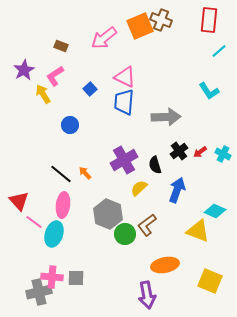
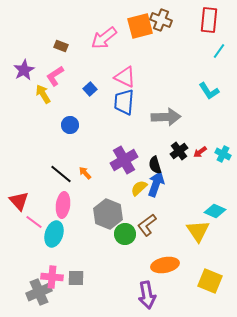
orange square: rotated 8 degrees clockwise
cyan line: rotated 14 degrees counterclockwise
blue arrow: moved 21 px left, 6 px up
yellow triangle: rotated 35 degrees clockwise
gray cross: rotated 10 degrees counterclockwise
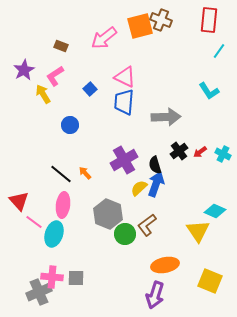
purple arrow: moved 8 px right; rotated 28 degrees clockwise
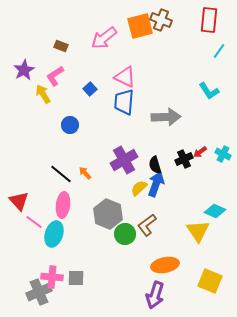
black cross: moved 5 px right, 8 px down; rotated 12 degrees clockwise
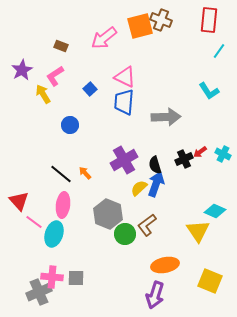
purple star: moved 2 px left
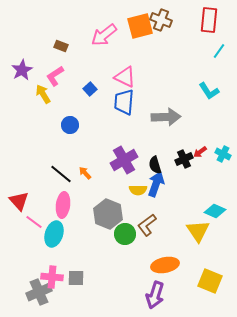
pink arrow: moved 3 px up
yellow semicircle: moved 1 px left, 2 px down; rotated 138 degrees counterclockwise
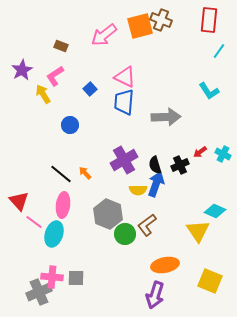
black cross: moved 4 px left, 6 px down
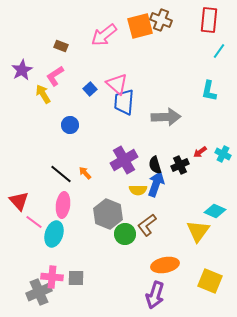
pink triangle: moved 8 px left, 7 px down; rotated 15 degrees clockwise
cyan L-shape: rotated 45 degrees clockwise
yellow triangle: rotated 10 degrees clockwise
